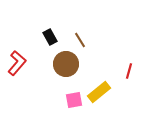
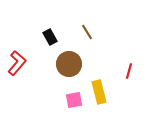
brown line: moved 7 px right, 8 px up
brown circle: moved 3 px right
yellow rectangle: rotated 65 degrees counterclockwise
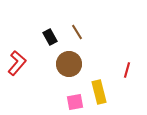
brown line: moved 10 px left
red line: moved 2 px left, 1 px up
pink square: moved 1 px right, 2 px down
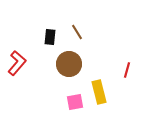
black rectangle: rotated 35 degrees clockwise
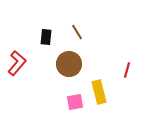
black rectangle: moved 4 px left
